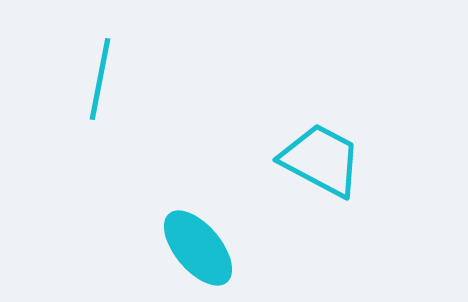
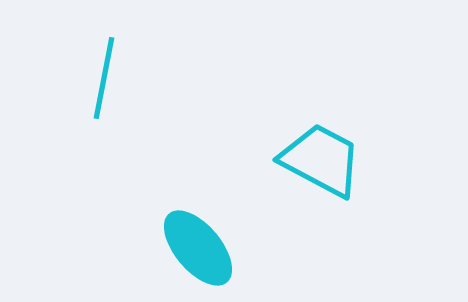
cyan line: moved 4 px right, 1 px up
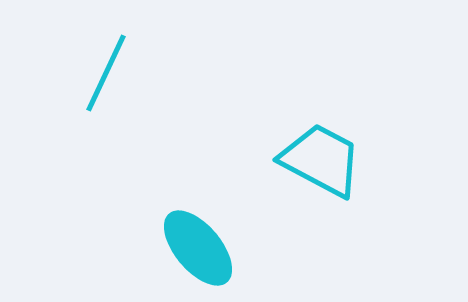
cyan line: moved 2 px right, 5 px up; rotated 14 degrees clockwise
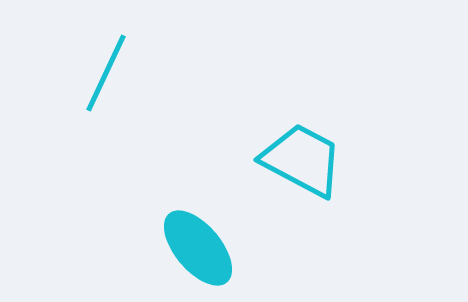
cyan trapezoid: moved 19 px left
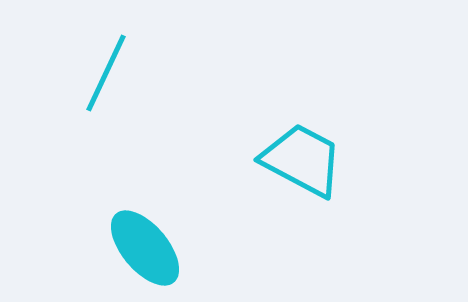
cyan ellipse: moved 53 px left
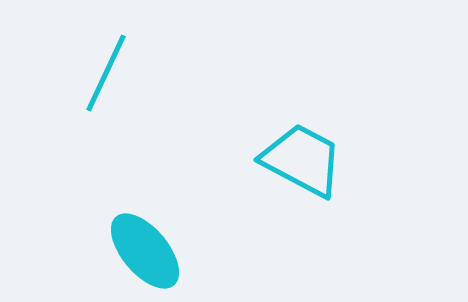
cyan ellipse: moved 3 px down
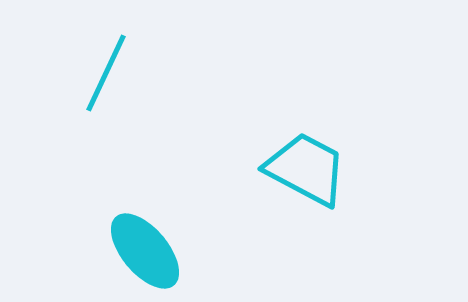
cyan trapezoid: moved 4 px right, 9 px down
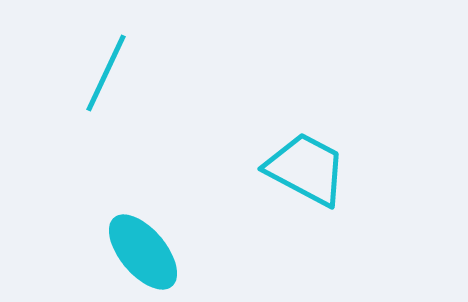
cyan ellipse: moved 2 px left, 1 px down
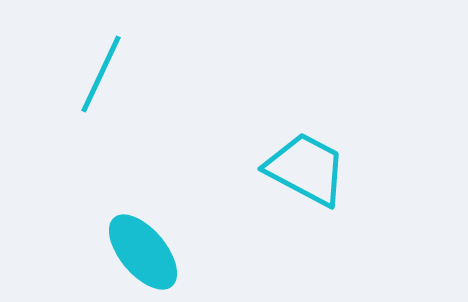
cyan line: moved 5 px left, 1 px down
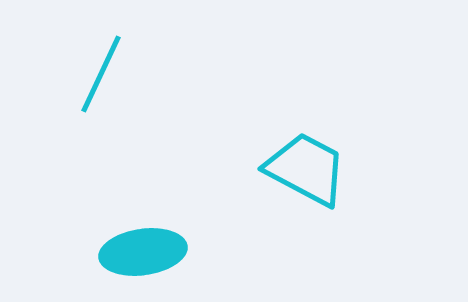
cyan ellipse: rotated 58 degrees counterclockwise
